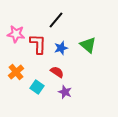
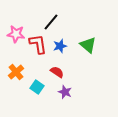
black line: moved 5 px left, 2 px down
red L-shape: rotated 10 degrees counterclockwise
blue star: moved 1 px left, 2 px up
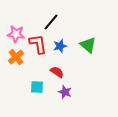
orange cross: moved 15 px up
cyan square: rotated 32 degrees counterclockwise
